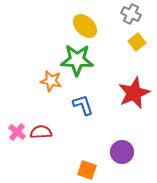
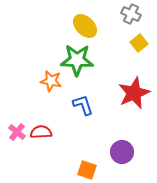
yellow square: moved 2 px right, 1 px down
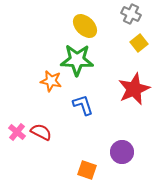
red star: moved 4 px up
red semicircle: rotated 30 degrees clockwise
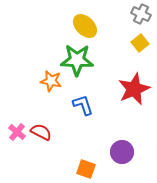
gray cross: moved 10 px right
yellow square: moved 1 px right
orange square: moved 1 px left, 1 px up
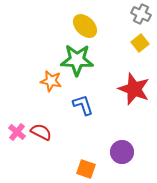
red star: rotated 28 degrees counterclockwise
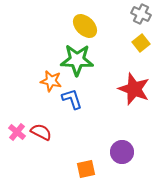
yellow square: moved 1 px right
blue L-shape: moved 11 px left, 6 px up
orange square: rotated 30 degrees counterclockwise
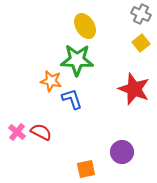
yellow ellipse: rotated 15 degrees clockwise
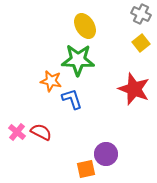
green star: moved 1 px right
purple circle: moved 16 px left, 2 px down
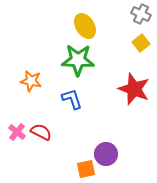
orange star: moved 20 px left
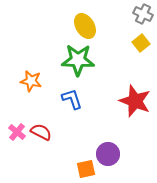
gray cross: moved 2 px right
red star: moved 1 px right, 12 px down
purple circle: moved 2 px right
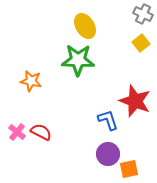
blue L-shape: moved 36 px right, 21 px down
orange square: moved 43 px right
